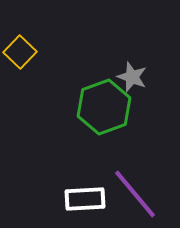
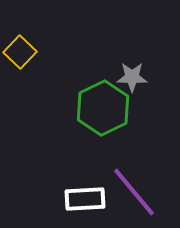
gray star: rotated 20 degrees counterclockwise
green hexagon: moved 1 px left, 1 px down; rotated 6 degrees counterclockwise
purple line: moved 1 px left, 2 px up
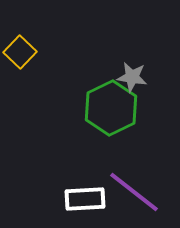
gray star: rotated 8 degrees clockwise
green hexagon: moved 8 px right
purple line: rotated 12 degrees counterclockwise
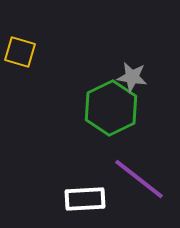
yellow square: rotated 28 degrees counterclockwise
purple line: moved 5 px right, 13 px up
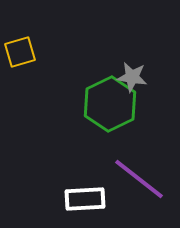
yellow square: rotated 32 degrees counterclockwise
green hexagon: moved 1 px left, 4 px up
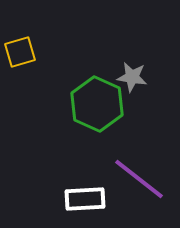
green hexagon: moved 13 px left; rotated 10 degrees counterclockwise
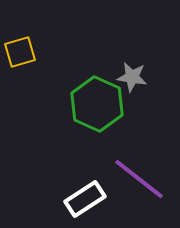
white rectangle: rotated 30 degrees counterclockwise
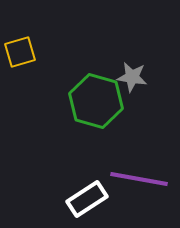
green hexagon: moved 1 px left, 3 px up; rotated 8 degrees counterclockwise
purple line: rotated 28 degrees counterclockwise
white rectangle: moved 2 px right
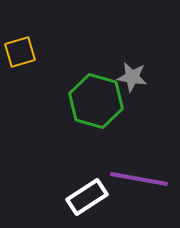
white rectangle: moved 2 px up
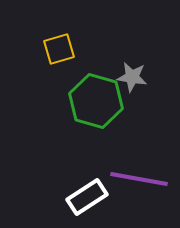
yellow square: moved 39 px right, 3 px up
